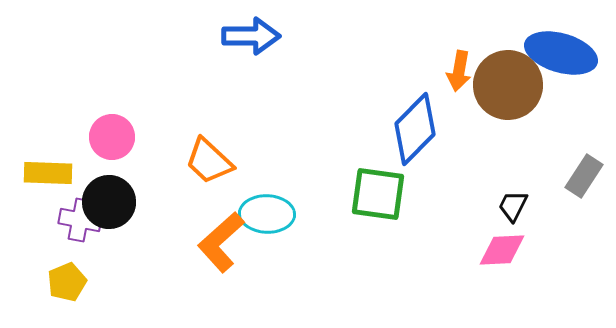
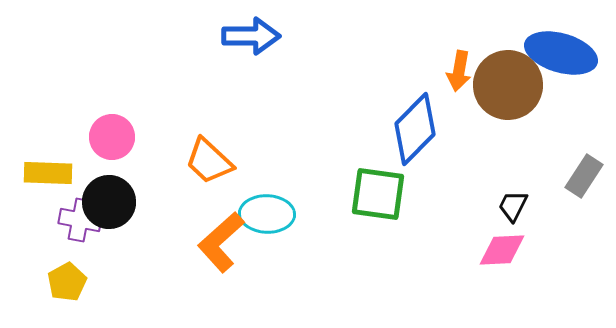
yellow pentagon: rotated 6 degrees counterclockwise
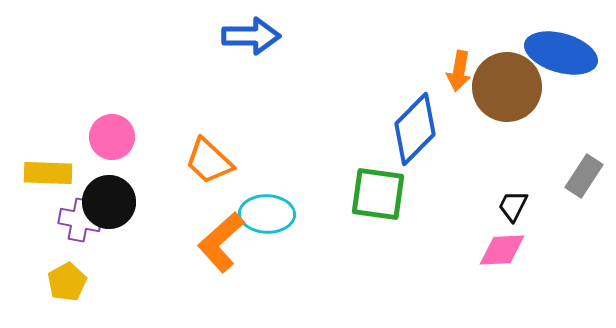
brown circle: moved 1 px left, 2 px down
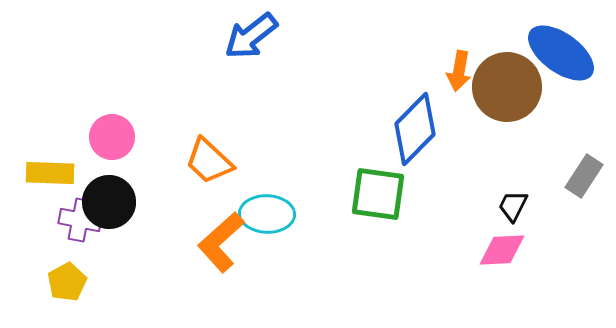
blue arrow: rotated 142 degrees clockwise
blue ellipse: rotated 20 degrees clockwise
yellow rectangle: moved 2 px right
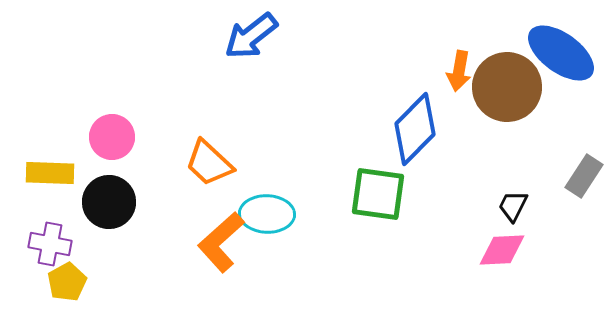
orange trapezoid: moved 2 px down
purple cross: moved 30 px left, 24 px down
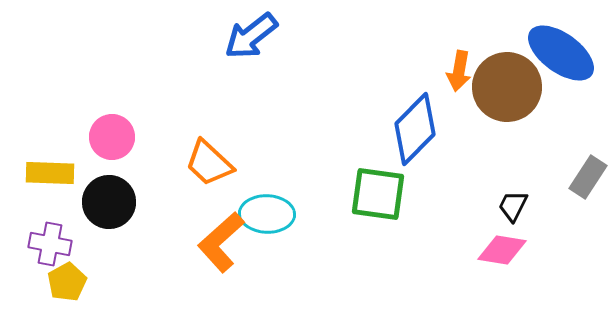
gray rectangle: moved 4 px right, 1 px down
pink diamond: rotated 12 degrees clockwise
